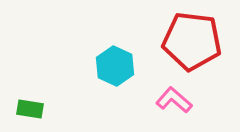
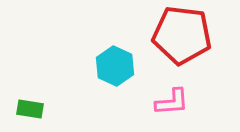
red pentagon: moved 10 px left, 6 px up
pink L-shape: moved 2 px left, 2 px down; rotated 135 degrees clockwise
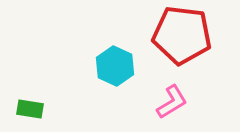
pink L-shape: rotated 27 degrees counterclockwise
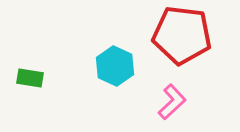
pink L-shape: rotated 12 degrees counterclockwise
green rectangle: moved 31 px up
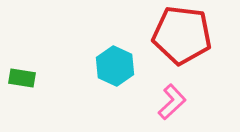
green rectangle: moved 8 px left
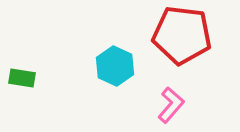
pink L-shape: moved 1 px left, 3 px down; rotated 6 degrees counterclockwise
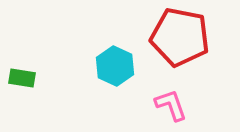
red pentagon: moved 2 px left, 2 px down; rotated 4 degrees clockwise
pink L-shape: rotated 60 degrees counterclockwise
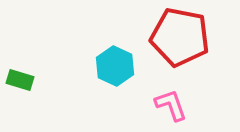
green rectangle: moved 2 px left, 2 px down; rotated 8 degrees clockwise
